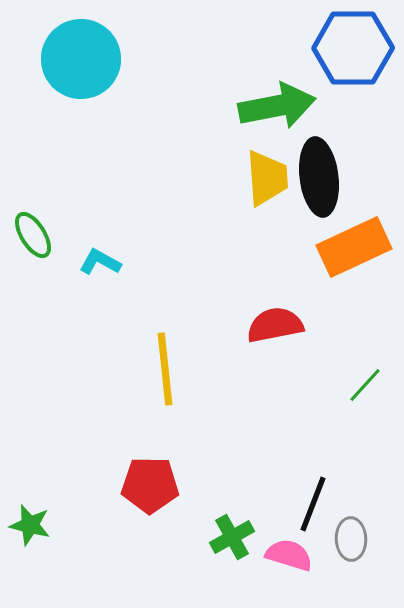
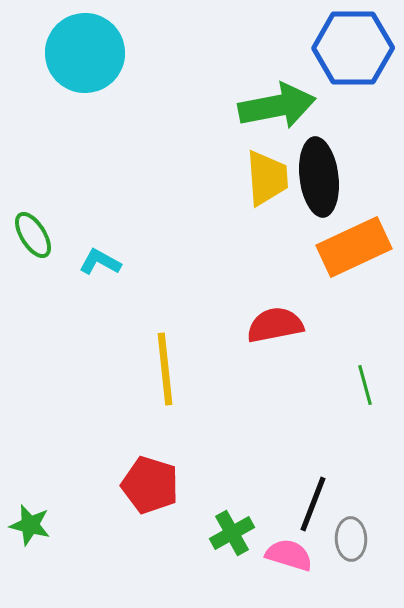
cyan circle: moved 4 px right, 6 px up
green line: rotated 57 degrees counterclockwise
red pentagon: rotated 16 degrees clockwise
green cross: moved 4 px up
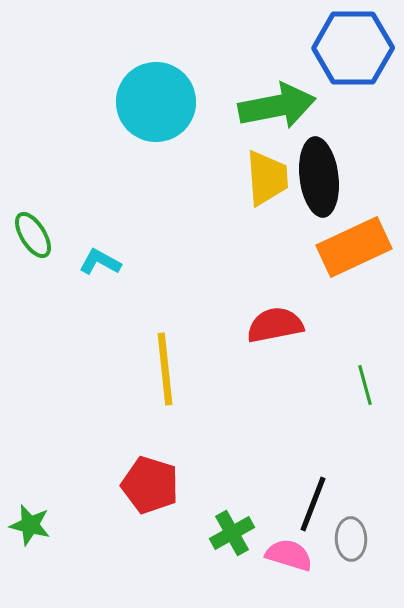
cyan circle: moved 71 px right, 49 px down
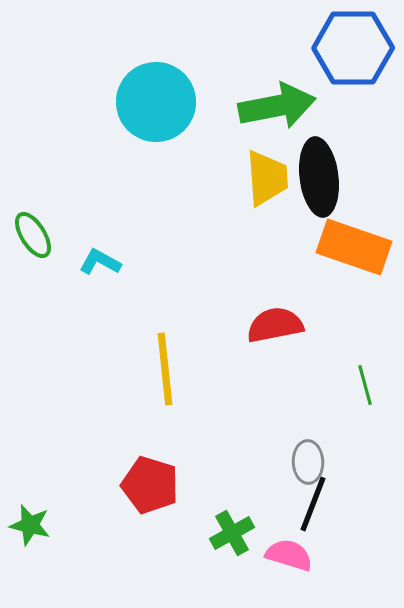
orange rectangle: rotated 44 degrees clockwise
gray ellipse: moved 43 px left, 77 px up
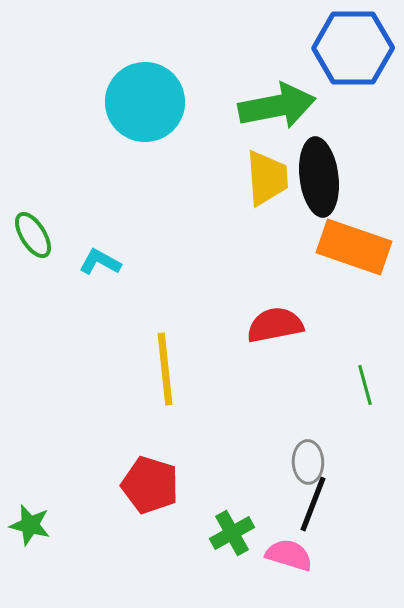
cyan circle: moved 11 px left
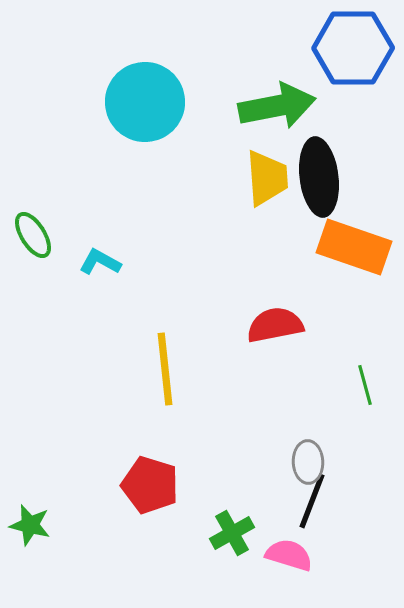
black line: moved 1 px left, 3 px up
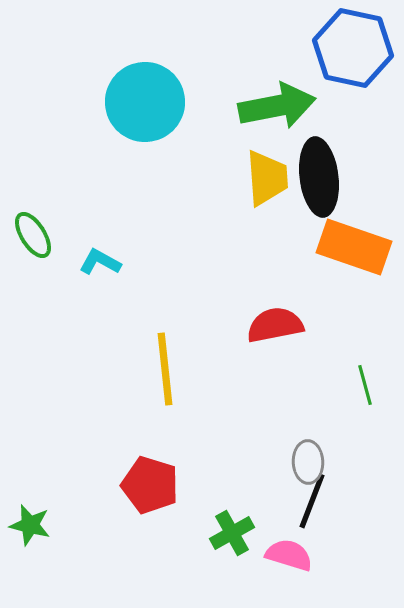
blue hexagon: rotated 12 degrees clockwise
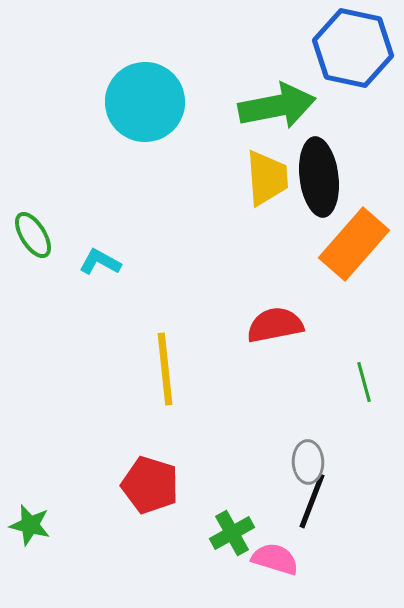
orange rectangle: moved 3 px up; rotated 68 degrees counterclockwise
green line: moved 1 px left, 3 px up
pink semicircle: moved 14 px left, 4 px down
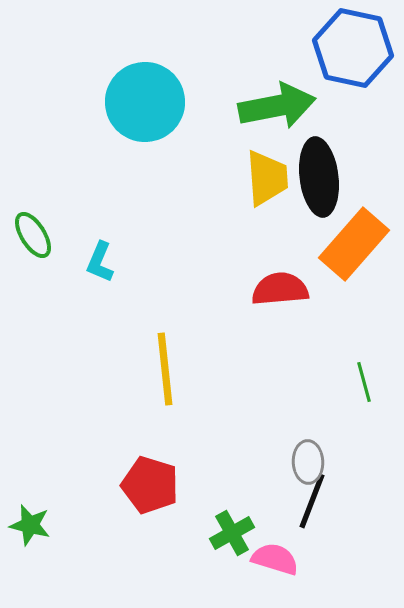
cyan L-shape: rotated 96 degrees counterclockwise
red semicircle: moved 5 px right, 36 px up; rotated 6 degrees clockwise
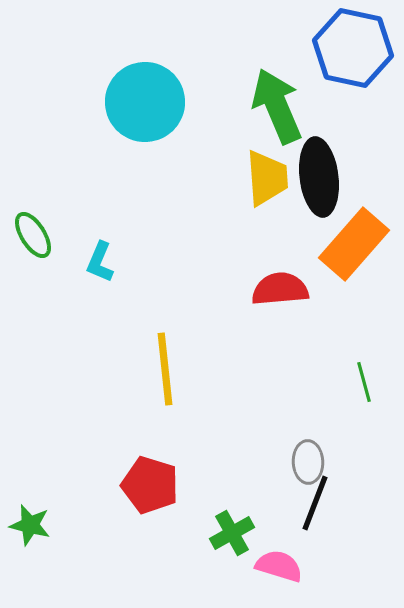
green arrow: rotated 102 degrees counterclockwise
black line: moved 3 px right, 2 px down
pink semicircle: moved 4 px right, 7 px down
